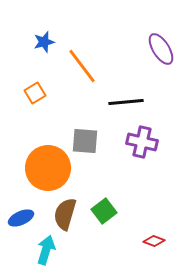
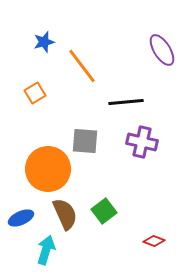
purple ellipse: moved 1 px right, 1 px down
orange circle: moved 1 px down
brown semicircle: rotated 140 degrees clockwise
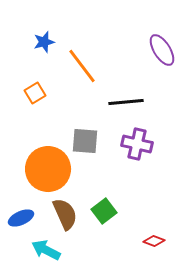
purple cross: moved 5 px left, 2 px down
cyan arrow: rotated 80 degrees counterclockwise
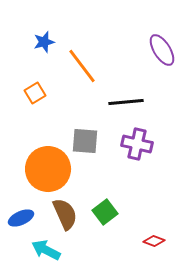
green square: moved 1 px right, 1 px down
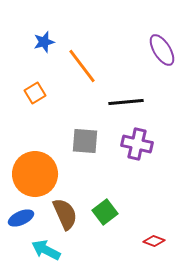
orange circle: moved 13 px left, 5 px down
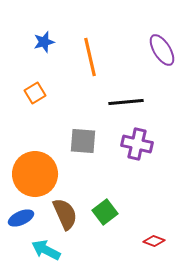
orange line: moved 8 px right, 9 px up; rotated 24 degrees clockwise
gray square: moved 2 px left
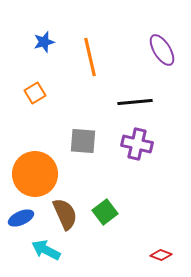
black line: moved 9 px right
red diamond: moved 7 px right, 14 px down
